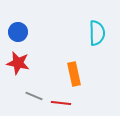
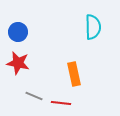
cyan semicircle: moved 4 px left, 6 px up
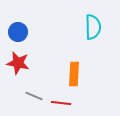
orange rectangle: rotated 15 degrees clockwise
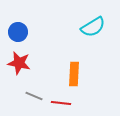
cyan semicircle: rotated 60 degrees clockwise
red star: moved 1 px right
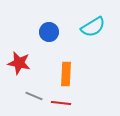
blue circle: moved 31 px right
orange rectangle: moved 8 px left
